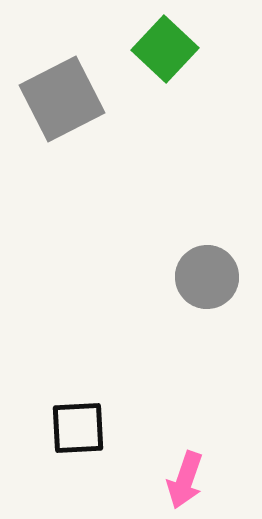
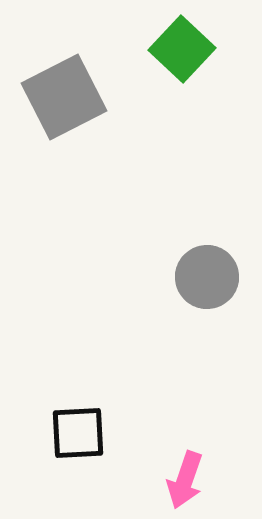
green square: moved 17 px right
gray square: moved 2 px right, 2 px up
black square: moved 5 px down
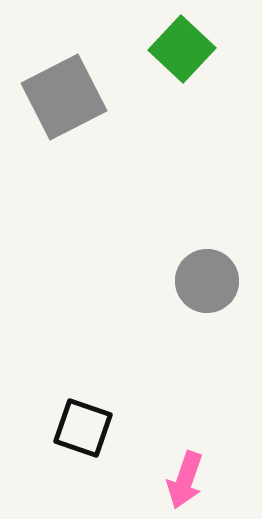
gray circle: moved 4 px down
black square: moved 5 px right, 5 px up; rotated 22 degrees clockwise
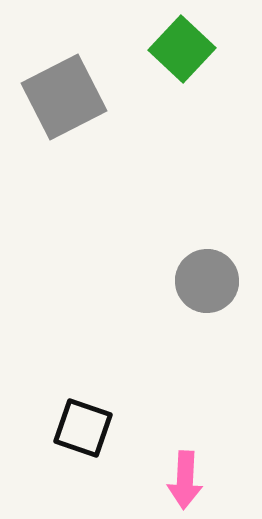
pink arrow: rotated 16 degrees counterclockwise
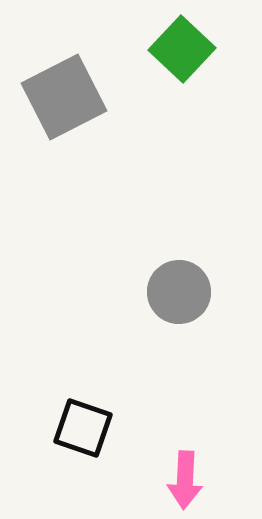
gray circle: moved 28 px left, 11 px down
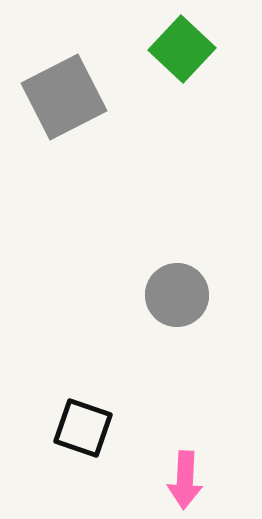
gray circle: moved 2 px left, 3 px down
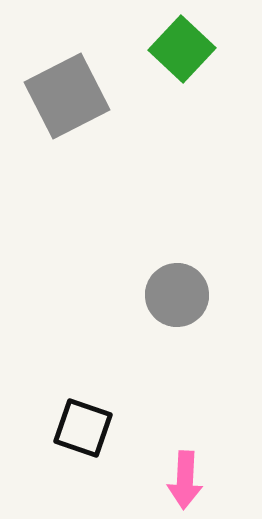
gray square: moved 3 px right, 1 px up
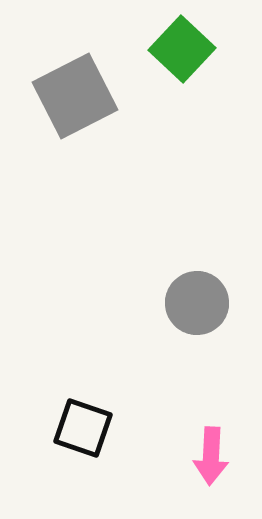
gray square: moved 8 px right
gray circle: moved 20 px right, 8 px down
pink arrow: moved 26 px right, 24 px up
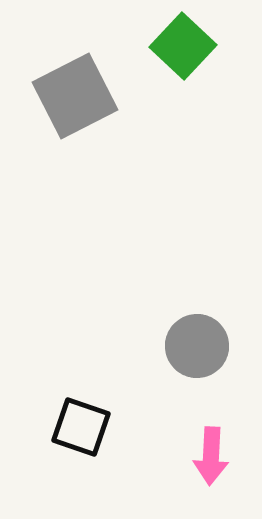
green square: moved 1 px right, 3 px up
gray circle: moved 43 px down
black square: moved 2 px left, 1 px up
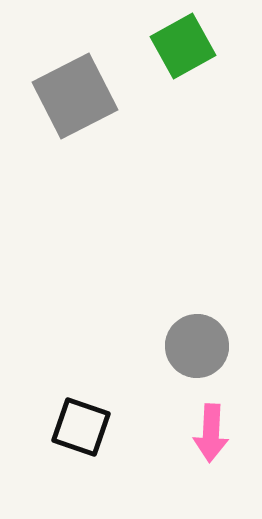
green square: rotated 18 degrees clockwise
pink arrow: moved 23 px up
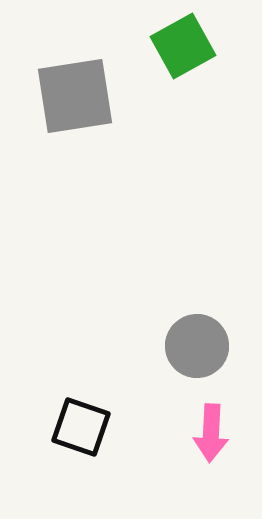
gray square: rotated 18 degrees clockwise
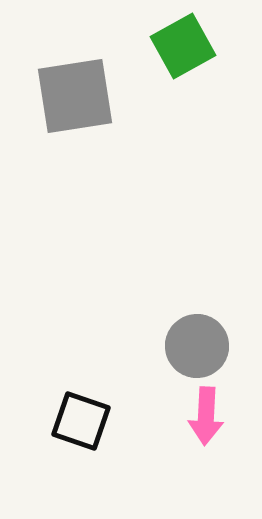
black square: moved 6 px up
pink arrow: moved 5 px left, 17 px up
